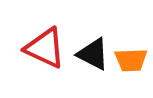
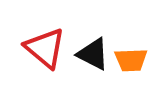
red triangle: rotated 15 degrees clockwise
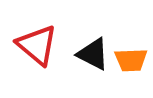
red triangle: moved 8 px left, 3 px up
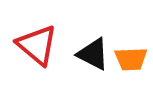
orange trapezoid: moved 1 px up
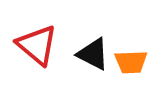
orange trapezoid: moved 3 px down
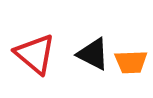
red triangle: moved 2 px left, 9 px down
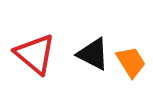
orange trapezoid: rotated 120 degrees counterclockwise
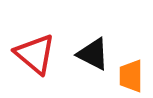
orange trapezoid: moved 14 px down; rotated 148 degrees counterclockwise
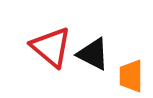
red triangle: moved 16 px right, 7 px up
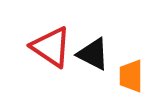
red triangle: rotated 6 degrees counterclockwise
